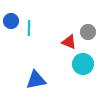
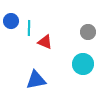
red triangle: moved 24 px left
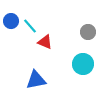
cyan line: moved 1 px right, 2 px up; rotated 42 degrees counterclockwise
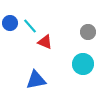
blue circle: moved 1 px left, 2 px down
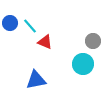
gray circle: moved 5 px right, 9 px down
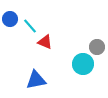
blue circle: moved 4 px up
gray circle: moved 4 px right, 6 px down
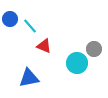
red triangle: moved 1 px left, 4 px down
gray circle: moved 3 px left, 2 px down
cyan circle: moved 6 px left, 1 px up
blue triangle: moved 7 px left, 2 px up
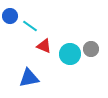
blue circle: moved 3 px up
cyan line: rotated 14 degrees counterclockwise
gray circle: moved 3 px left
cyan circle: moved 7 px left, 9 px up
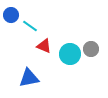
blue circle: moved 1 px right, 1 px up
